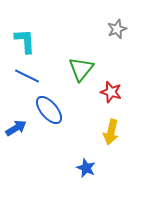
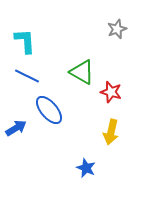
green triangle: moved 1 px right, 3 px down; rotated 40 degrees counterclockwise
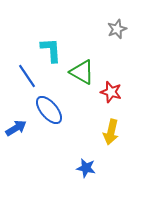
cyan L-shape: moved 26 px right, 9 px down
blue line: rotated 30 degrees clockwise
blue star: rotated 12 degrees counterclockwise
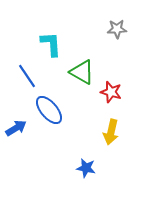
gray star: rotated 18 degrees clockwise
cyan L-shape: moved 6 px up
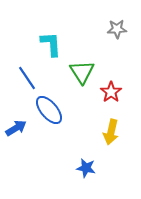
green triangle: rotated 28 degrees clockwise
blue line: moved 2 px down
red star: rotated 20 degrees clockwise
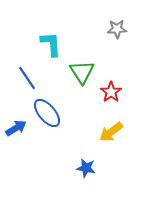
blue ellipse: moved 2 px left, 3 px down
yellow arrow: rotated 40 degrees clockwise
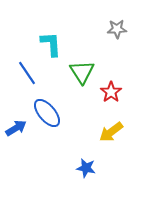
blue line: moved 5 px up
